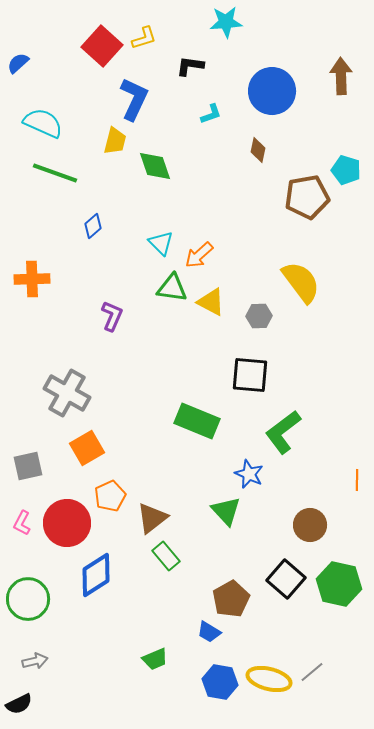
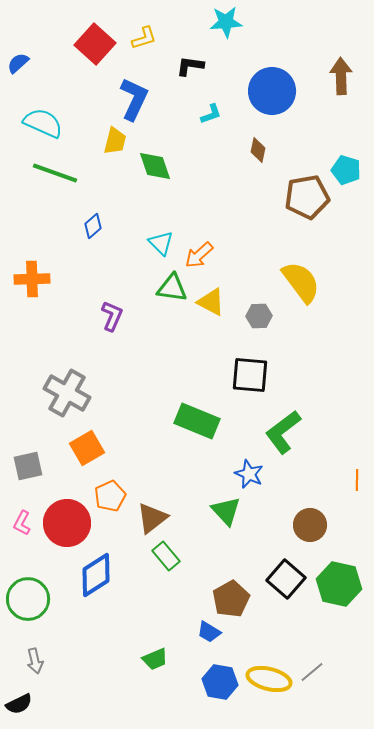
red square at (102, 46): moved 7 px left, 2 px up
gray arrow at (35, 661): rotated 90 degrees clockwise
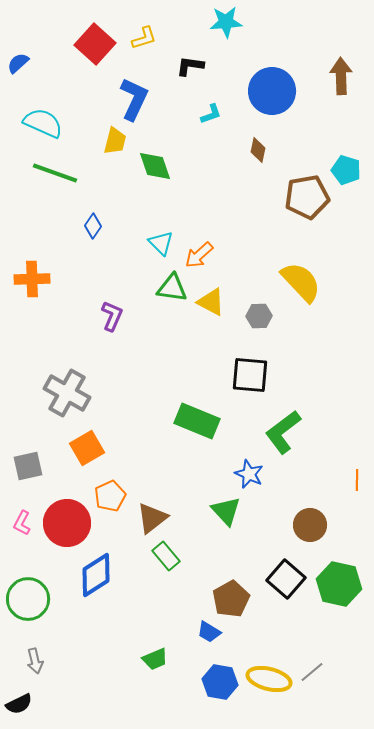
blue diamond at (93, 226): rotated 15 degrees counterclockwise
yellow semicircle at (301, 282): rotated 6 degrees counterclockwise
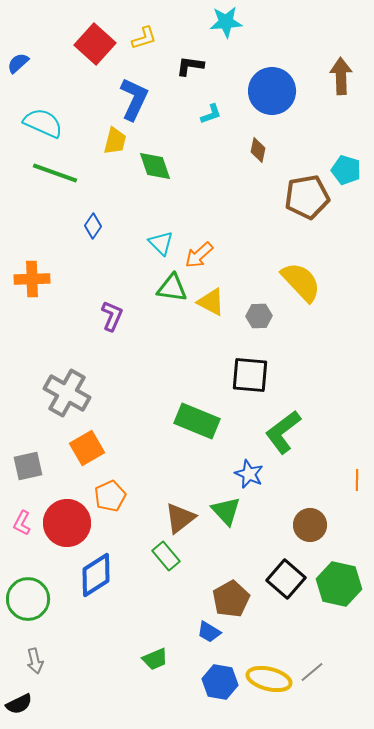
brown triangle at (152, 518): moved 28 px right
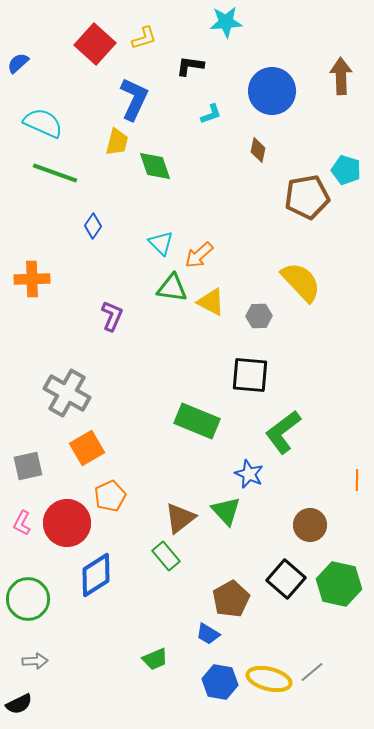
yellow trapezoid at (115, 141): moved 2 px right, 1 px down
blue trapezoid at (209, 632): moved 1 px left, 2 px down
gray arrow at (35, 661): rotated 80 degrees counterclockwise
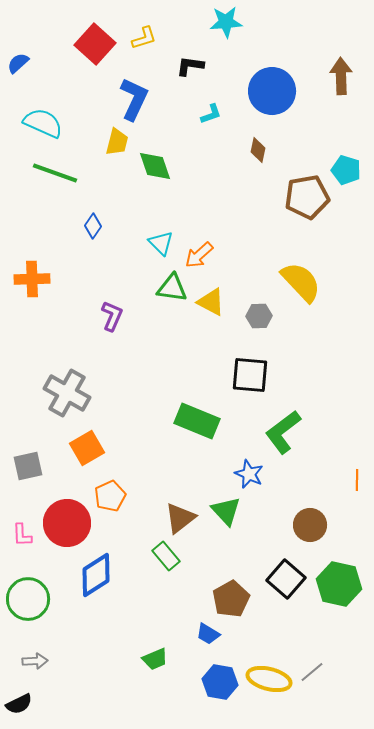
pink L-shape at (22, 523): moved 12 px down; rotated 30 degrees counterclockwise
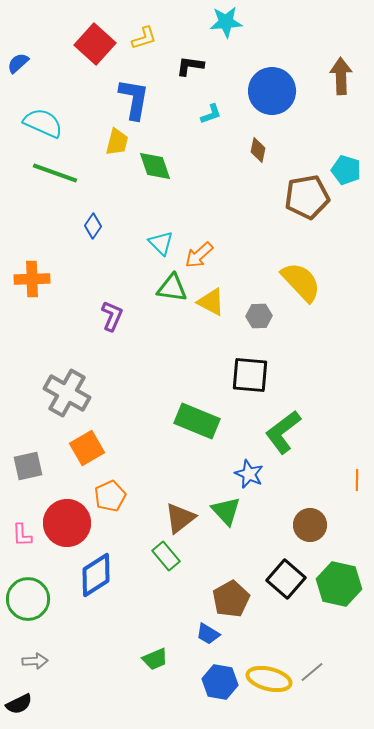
blue L-shape at (134, 99): rotated 15 degrees counterclockwise
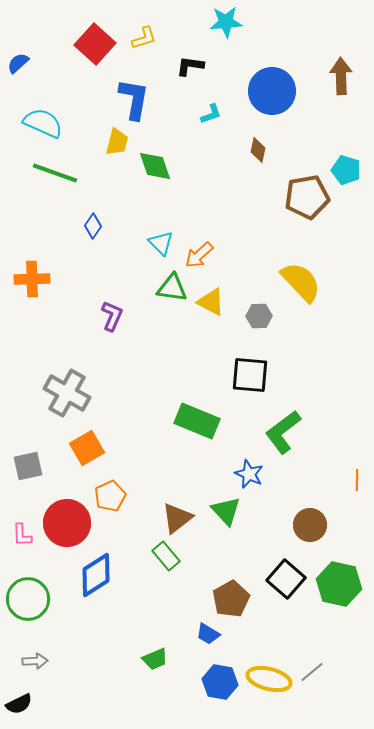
brown triangle at (180, 518): moved 3 px left
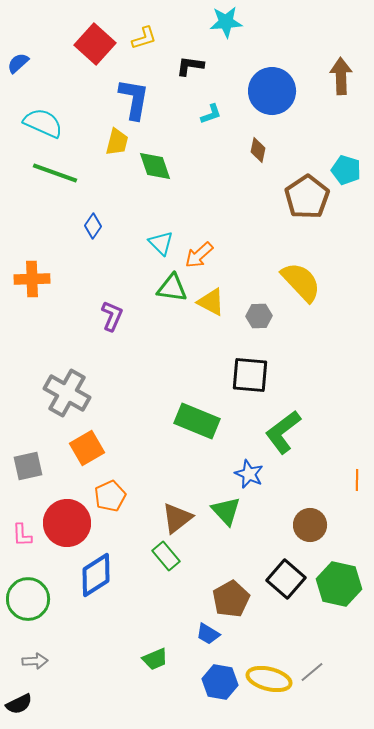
brown pentagon at (307, 197): rotated 24 degrees counterclockwise
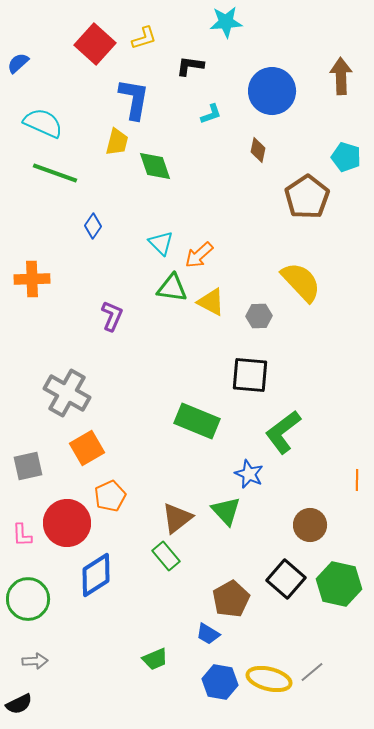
cyan pentagon at (346, 170): moved 13 px up
